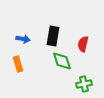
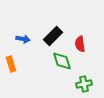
black rectangle: rotated 36 degrees clockwise
red semicircle: moved 3 px left; rotated 21 degrees counterclockwise
orange rectangle: moved 7 px left
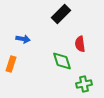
black rectangle: moved 8 px right, 22 px up
orange rectangle: rotated 35 degrees clockwise
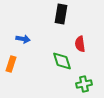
black rectangle: rotated 36 degrees counterclockwise
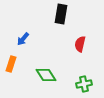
blue arrow: rotated 120 degrees clockwise
red semicircle: rotated 21 degrees clockwise
green diamond: moved 16 px left, 14 px down; rotated 15 degrees counterclockwise
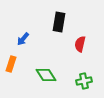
black rectangle: moved 2 px left, 8 px down
green cross: moved 3 px up
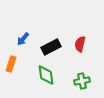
black rectangle: moved 8 px left, 25 px down; rotated 54 degrees clockwise
green diamond: rotated 25 degrees clockwise
green cross: moved 2 px left
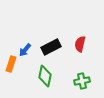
blue arrow: moved 2 px right, 11 px down
green diamond: moved 1 px left, 1 px down; rotated 20 degrees clockwise
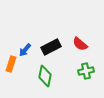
red semicircle: rotated 63 degrees counterclockwise
green cross: moved 4 px right, 10 px up
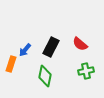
black rectangle: rotated 36 degrees counterclockwise
